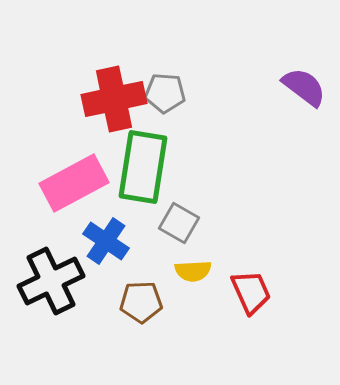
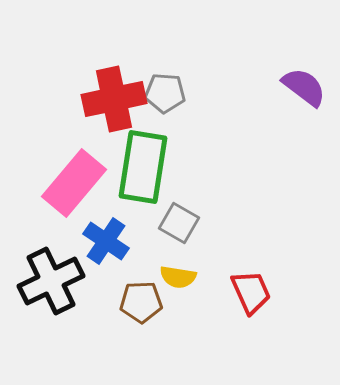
pink rectangle: rotated 22 degrees counterclockwise
yellow semicircle: moved 15 px left, 6 px down; rotated 12 degrees clockwise
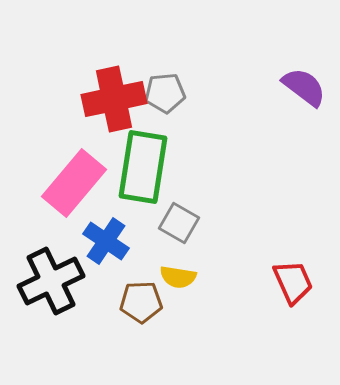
gray pentagon: rotated 9 degrees counterclockwise
red trapezoid: moved 42 px right, 10 px up
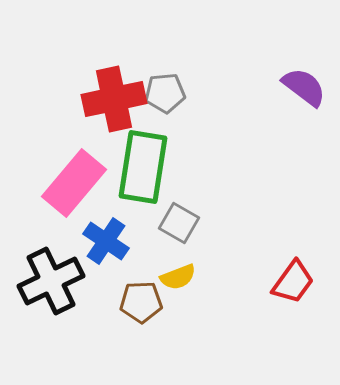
yellow semicircle: rotated 30 degrees counterclockwise
red trapezoid: rotated 60 degrees clockwise
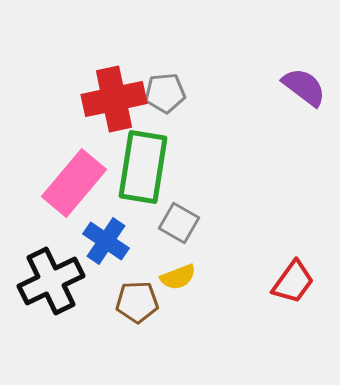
brown pentagon: moved 4 px left
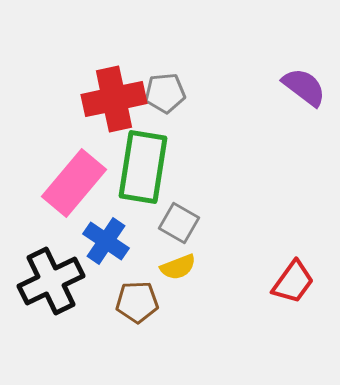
yellow semicircle: moved 10 px up
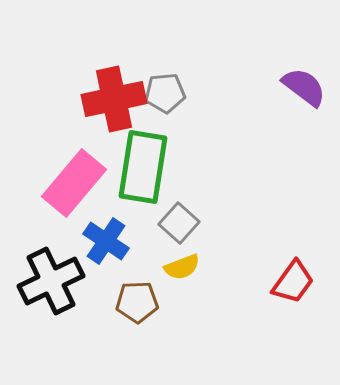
gray square: rotated 12 degrees clockwise
yellow semicircle: moved 4 px right
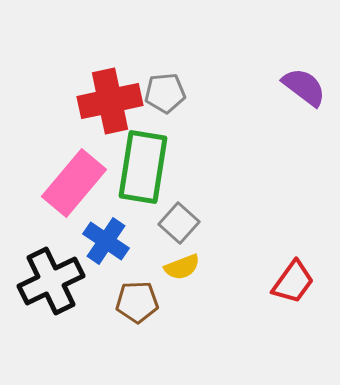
red cross: moved 4 px left, 2 px down
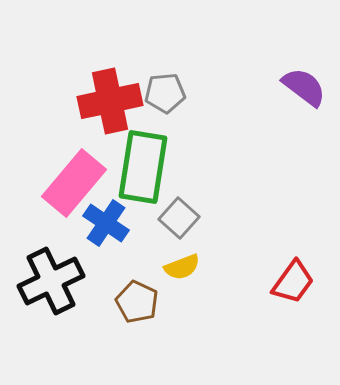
gray square: moved 5 px up
blue cross: moved 18 px up
brown pentagon: rotated 27 degrees clockwise
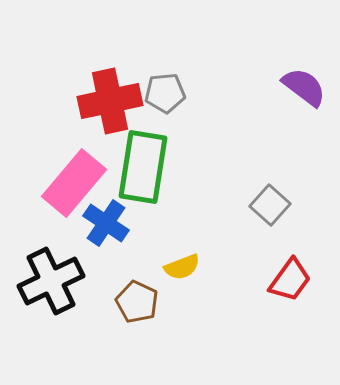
gray square: moved 91 px right, 13 px up
red trapezoid: moved 3 px left, 2 px up
